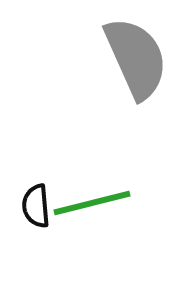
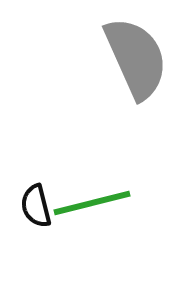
black semicircle: rotated 9 degrees counterclockwise
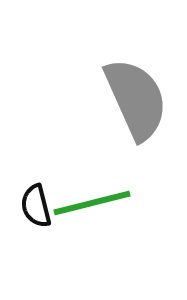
gray semicircle: moved 41 px down
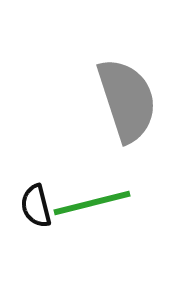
gray semicircle: moved 9 px left, 1 px down; rotated 6 degrees clockwise
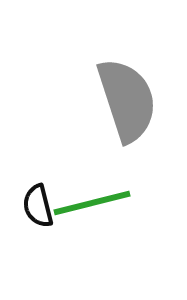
black semicircle: moved 2 px right
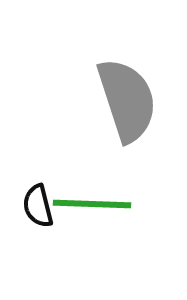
green line: moved 1 px down; rotated 16 degrees clockwise
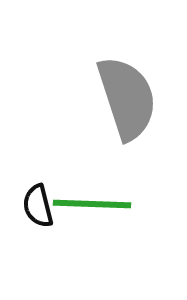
gray semicircle: moved 2 px up
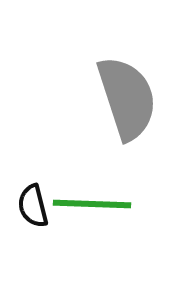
black semicircle: moved 5 px left
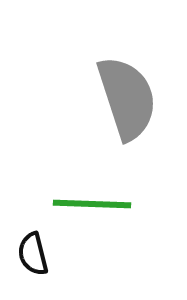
black semicircle: moved 48 px down
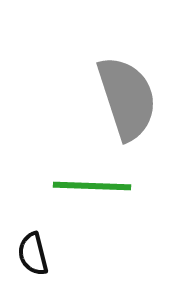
green line: moved 18 px up
